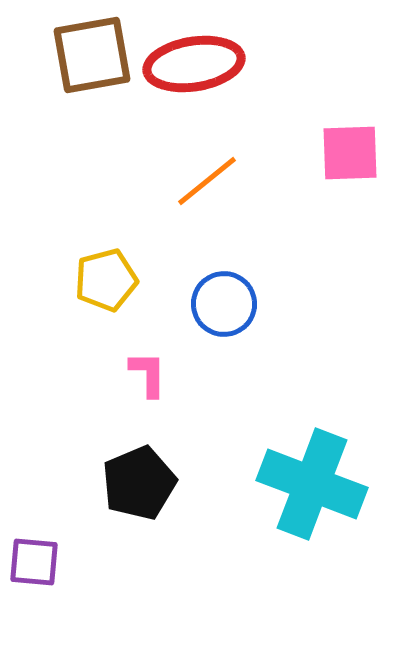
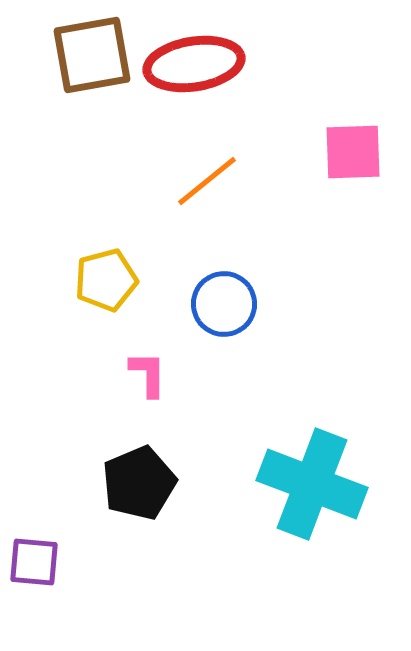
pink square: moved 3 px right, 1 px up
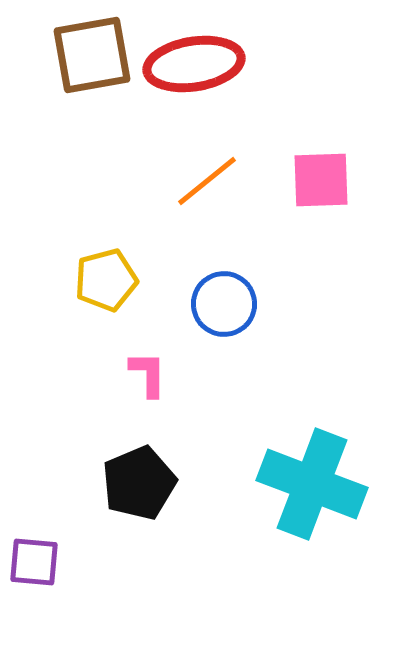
pink square: moved 32 px left, 28 px down
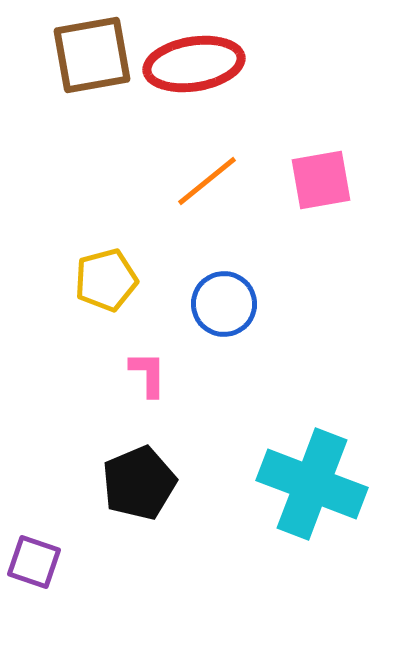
pink square: rotated 8 degrees counterclockwise
purple square: rotated 14 degrees clockwise
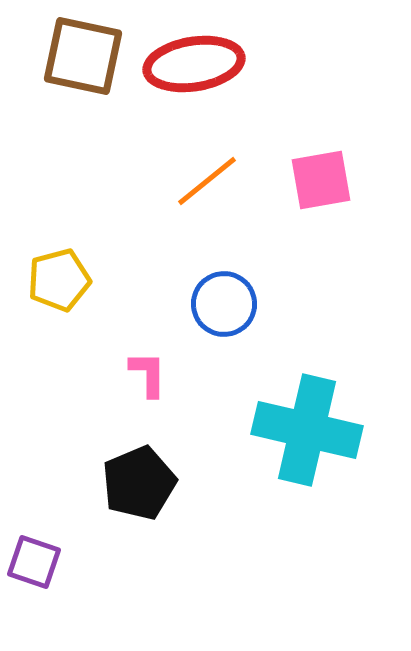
brown square: moved 9 px left, 1 px down; rotated 22 degrees clockwise
yellow pentagon: moved 47 px left
cyan cross: moved 5 px left, 54 px up; rotated 8 degrees counterclockwise
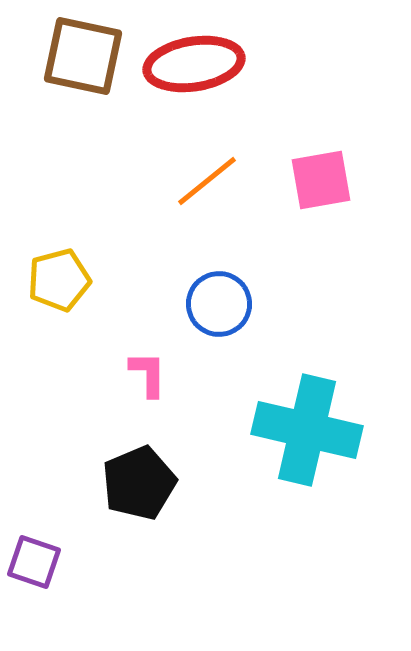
blue circle: moved 5 px left
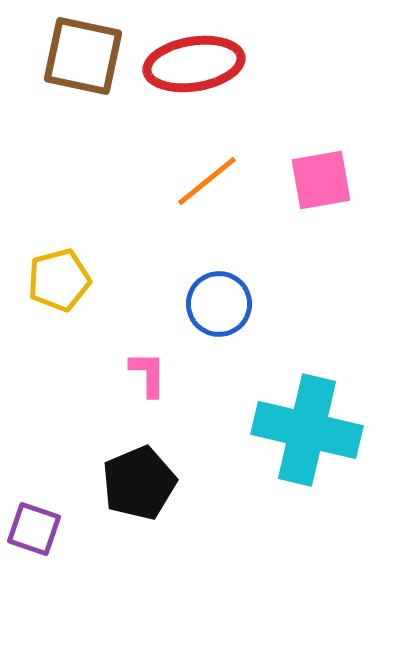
purple square: moved 33 px up
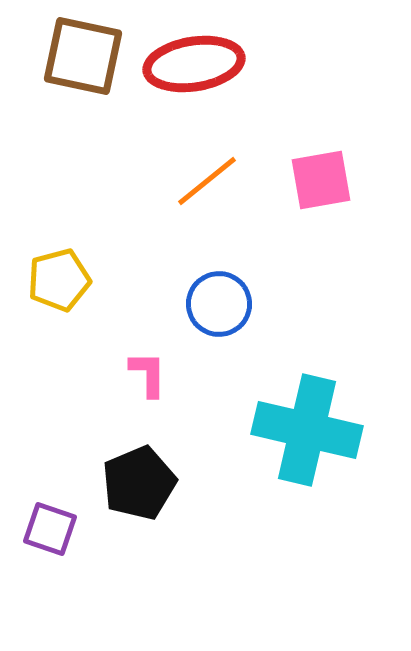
purple square: moved 16 px right
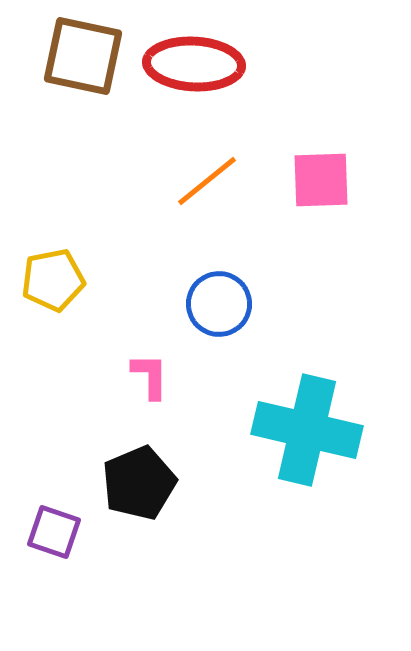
red ellipse: rotated 12 degrees clockwise
pink square: rotated 8 degrees clockwise
yellow pentagon: moved 6 px left; rotated 4 degrees clockwise
pink L-shape: moved 2 px right, 2 px down
purple square: moved 4 px right, 3 px down
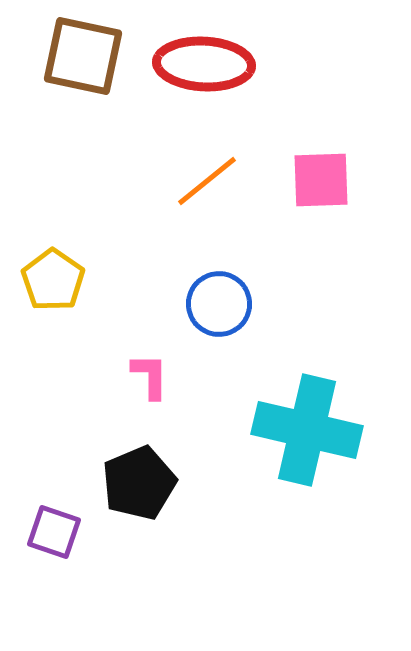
red ellipse: moved 10 px right
yellow pentagon: rotated 26 degrees counterclockwise
